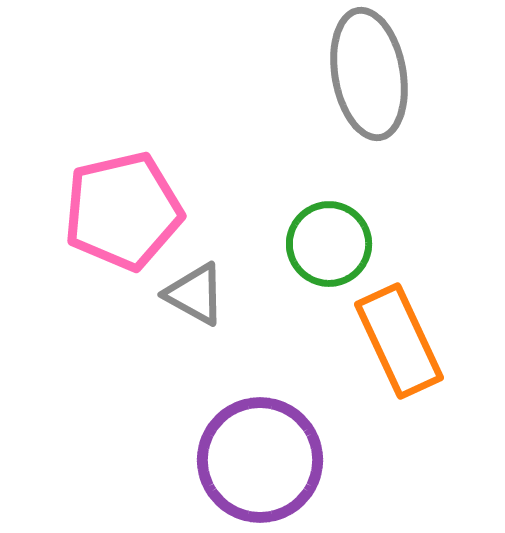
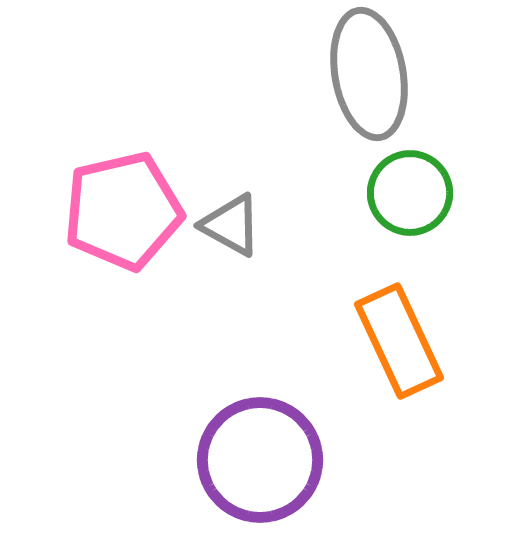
green circle: moved 81 px right, 51 px up
gray triangle: moved 36 px right, 69 px up
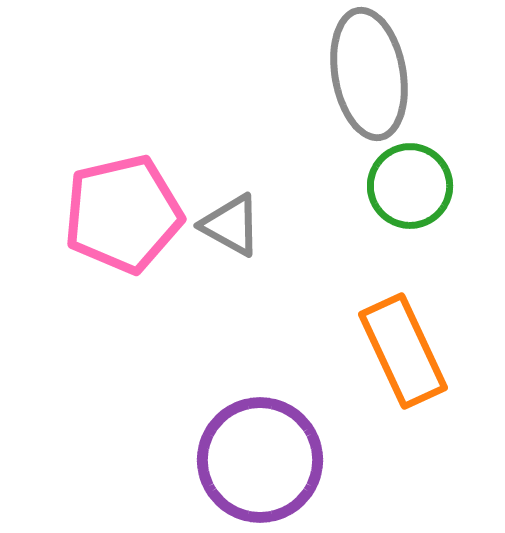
green circle: moved 7 px up
pink pentagon: moved 3 px down
orange rectangle: moved 4 px right, 10 px down
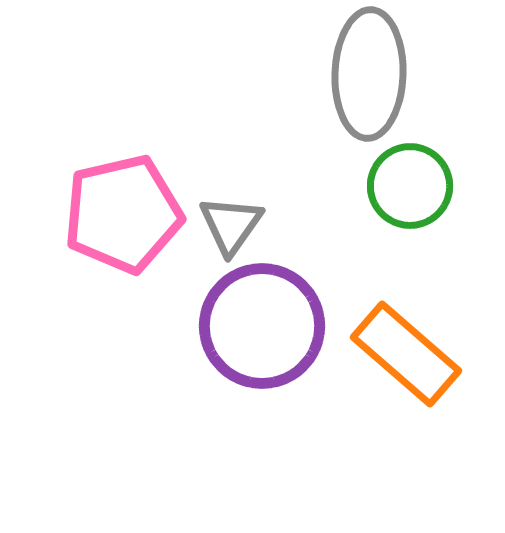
gray ellipse: rotated 12 degrees clockwise
gray triangle: rotated 36 degrees clockwise
orange rectangle: moved 3 px right, 3 px down; rotated 24 degrees counterclockwise
purple circle: moved 2 px right, 134 px up
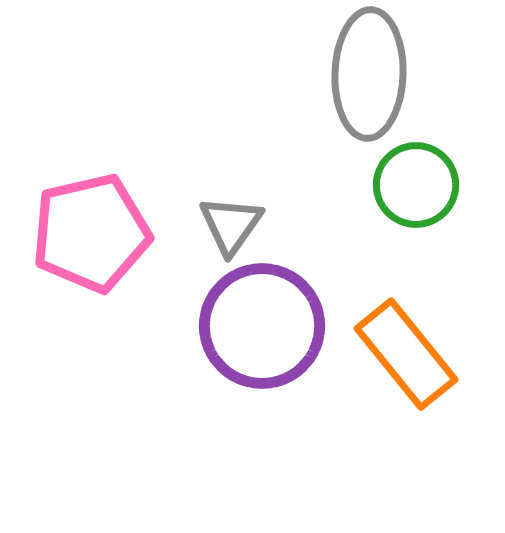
green circle: moved 6 px right, 1 px up
pink pentagon: moved 32 px left, 19 px down
orange rectangle: rotated 10 degrees clockwise
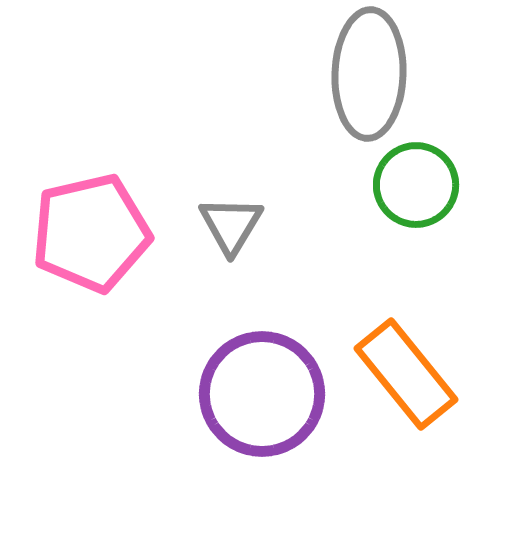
gray triangle: rotated 4 degrees counterclockwise
purple circle: moved 68 px down
orange rectangle: moved 20 px down
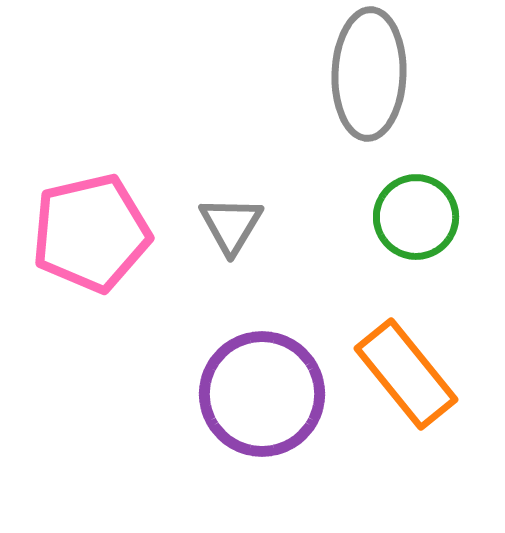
green circle: moved 32 px down
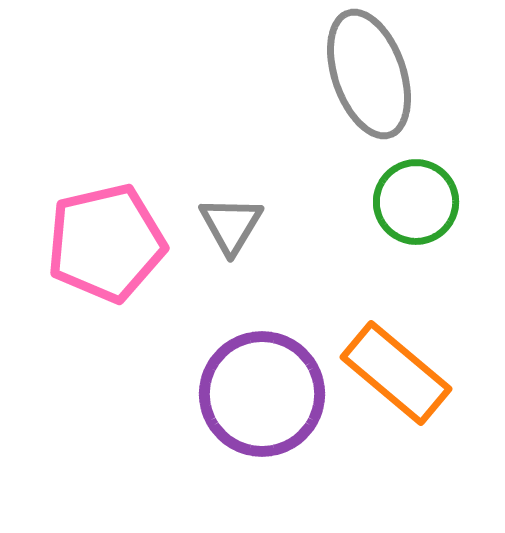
gray ellipse: rotated 21 degrees counterclockwise
green circle: moved 15 px up
pink pentagon: moved 15 px right, 10 px down
orange rectangle: moved 10 px left, 1 px up; rotated 11 degrees counterclockwise
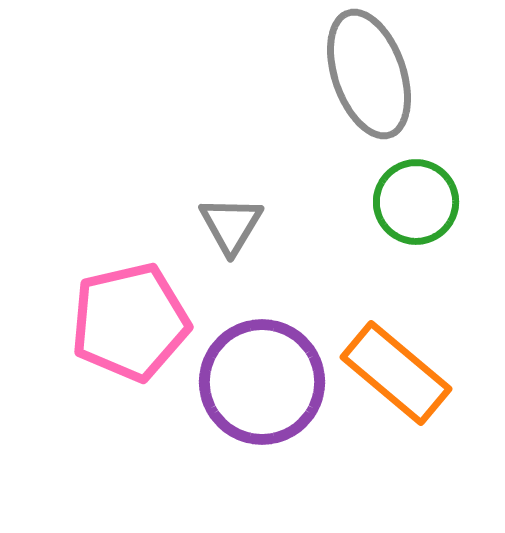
pink pentagon: moved 24 px right, 79 px down
purple circle: moved 12 px up
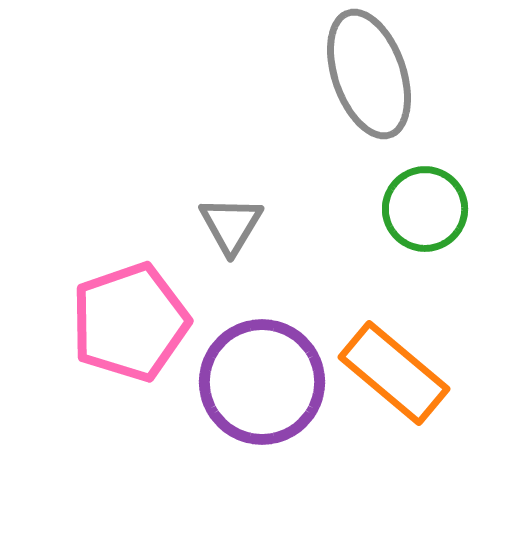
green circle: moved 9 px right, 7 px down
pink pentagon: rotated 6 degrees counterclockwise
orange rectangle: moved 2 px left
